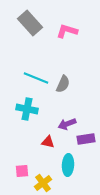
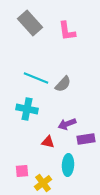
pink L-shape: rotated 115 degrees counterclockwise
gray semicircle: rotated 18 degrees clockwise
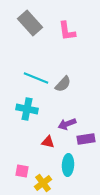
pink square: rotated 16 degrees clockwise
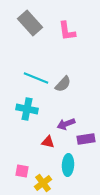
purple arrow: moved 1 px left
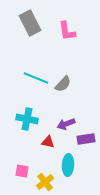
gray rectangle: rotated 15 degrees clockwise
cyan cross: moved 10 px down
yellow cross: moved 2 px right, 1 px up
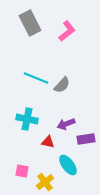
pink L-shape: rotated 120 degrees counterclockwise
gray semicircle: moved 1 px left, 1 px down
cyan ellipse: rotated 40 degrees counterclockwise
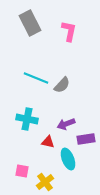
pink L-shape: moved 2 px right; rotated 40 degrees counterclockwise
cyan ellipse: moved 6 px up; rotated 15 degrees clockwise
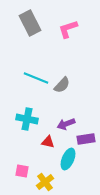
pink L-shape: moved 1 px left, 2 px up; rotated 120 degrees counterclockwise
cyan ellipse: rotated 45 degrees clockwise
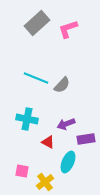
gray rectangle: moved 7 px right; rotated 75 degrees clockwise
red triangle: rotated 16 degrees clockwise
cyan ellipse: moved 3 px down
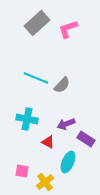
purple rectangle: rotated 42 degrees clockwise
